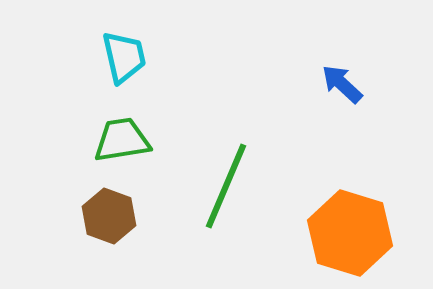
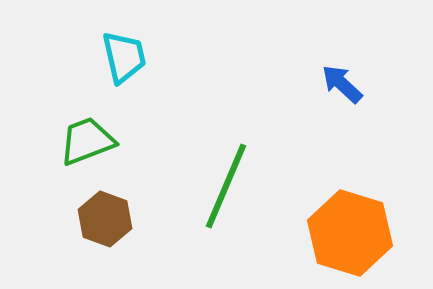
green trapezoid: moved 35 px left, 1 px down; rotated 12 degrees counterclockwise
brown hexagon: moved 4 px left, 3 px down
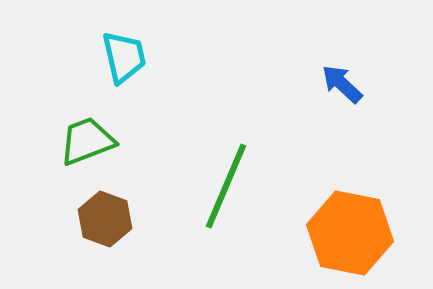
orange hexagon: rotated 6 degrees counterclockwise
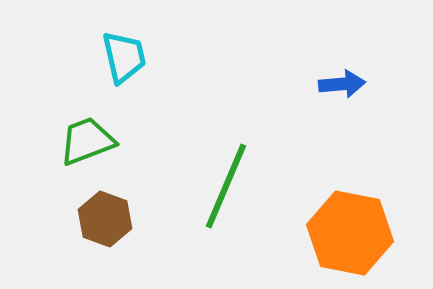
blue arrow: rotated 132 degrees clockwise
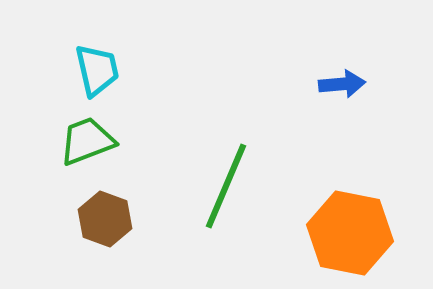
cyan trapezoid: moved 27 px left, 13 px down
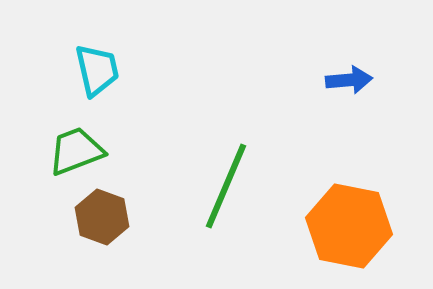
blue arrow: moved 7 px right, 4 px up
green trapezoid: moved 11 px left, 10 px down
brown hexagon: moved 3 px left, 2 px up
orange hexagon: moved 1 px left, 7 px up
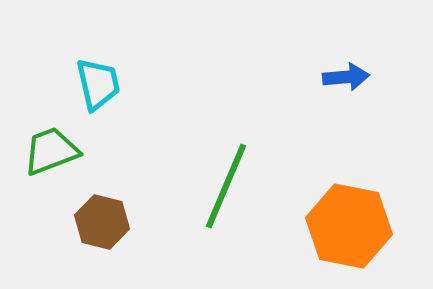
cyan trapezoid: moved 1 px right, 14 px down
blue arrow: moved 3 px left, 3 px up
green trapezoid: moved 25 px left
brown hexagon: moved 5 px down; rotated 6 degrees counterclockwise
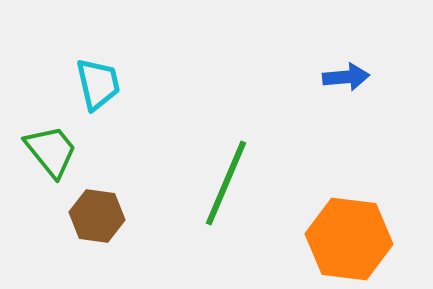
green trapezoid: rotated 72 degrees clockwise
green line: moved 3 px up
brown hexagon: moved 5 px left, 6 px up; rotated 6 degrees counterclockwise
orange hexagon: moved 13 px down; rotated 4 degrees counterclockwise
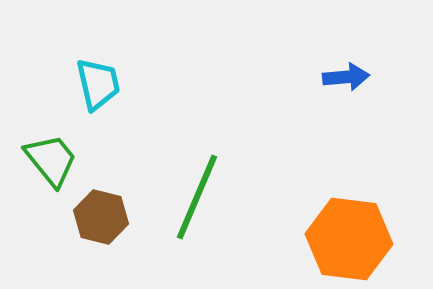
green trapezoid: moved 9 px down
green line: moved 29 px left, 14 px down
brown hexagon: moved 4 px right, 1 px down; rotated 6 degrees clockwise
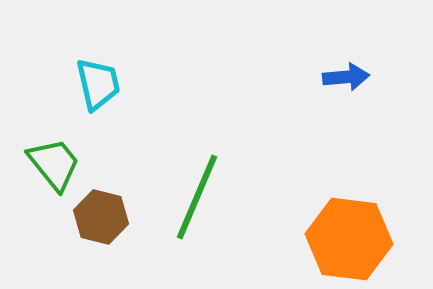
green trapezoid: moved 3 px right, 4 px down
